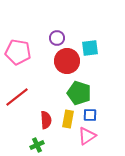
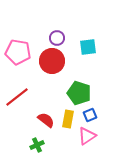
cyan square: moved 2 px left, 1 px up
red circle: moved 15 px left
blue square: rotated 24 degrees counterclockwise
red semicircle: rotated 48 degrees counterclockwise
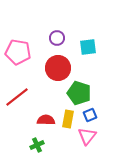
red circle: moved 6 px right, 7 px down
red semicircle: rotated 36 degrees counterclockwise
pink triangle: rotated 18 degrees counterclockwise
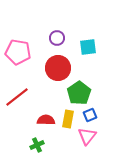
green pentagon: rotated 20 degrees clockwise
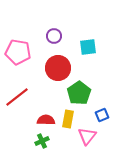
purple circle: moved 3 px left, 2 px up
blue square: moved 12 px right
green cross: moved 5 px right, 4 px up
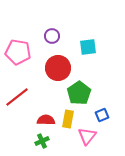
purple circle: moved 2 px left
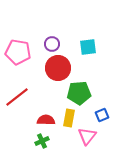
purple circle: moved 8 px down
green pentagon: rotated 30 degrees clockwise
yellow rectangle: moved 1 px right, 1 px up
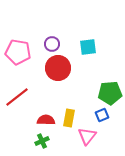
green pentagon: moved 31 px right
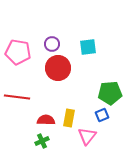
red line: rotated 45 degrees clockwise
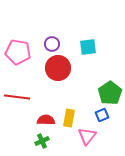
green pentagon: rotated 30 degrees counterclockwise
